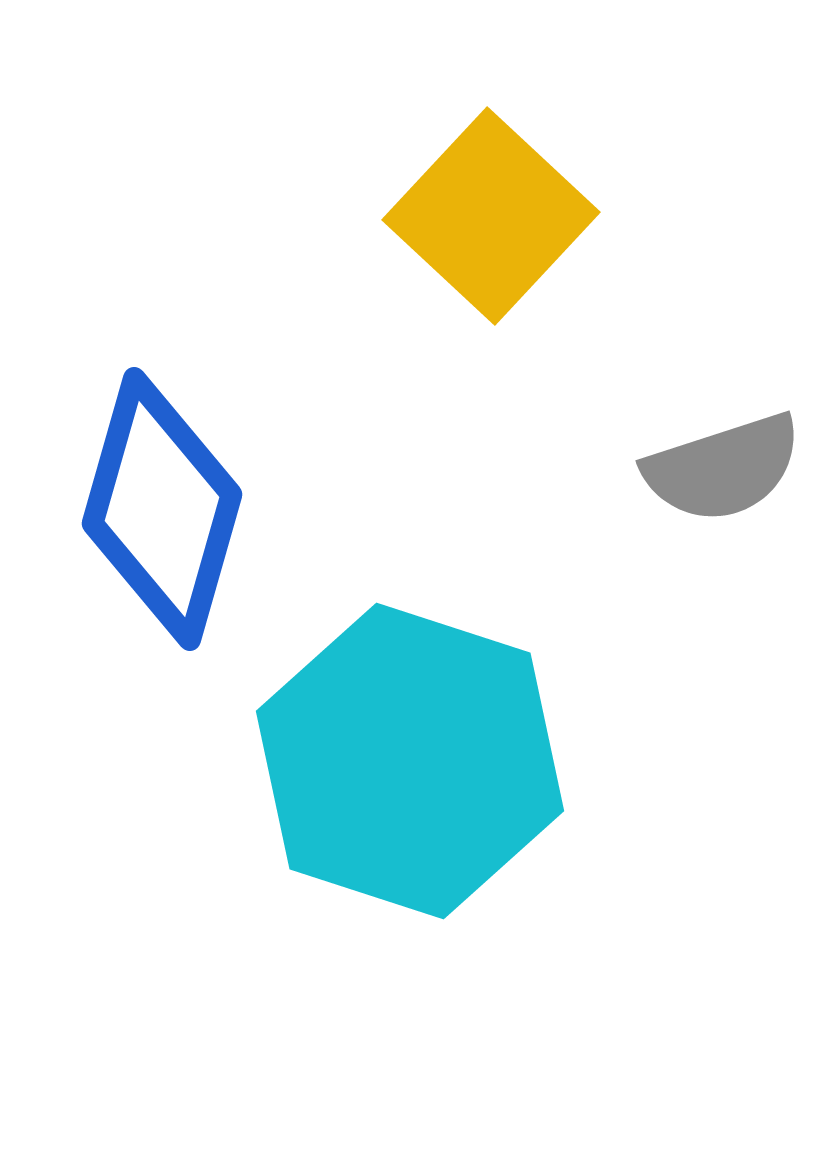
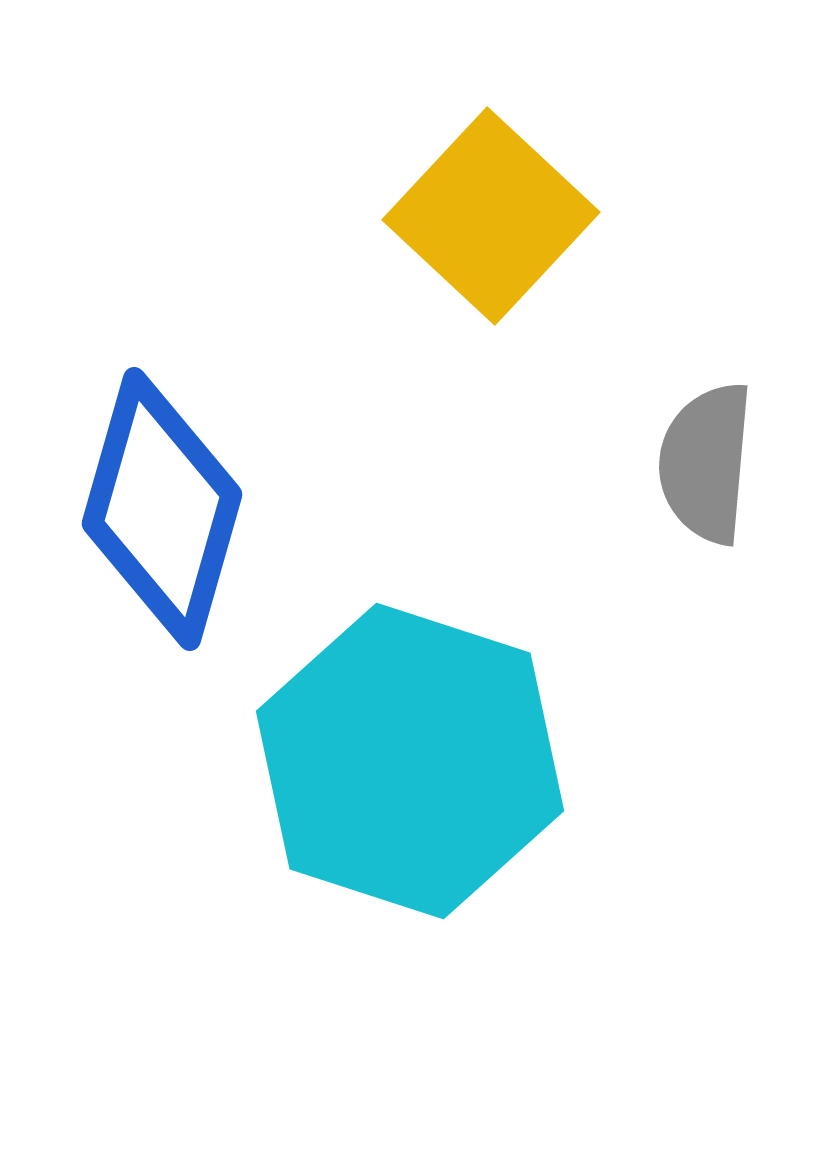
gray semicircle: moved 17 px left, 5 px up; rotated 113 degrees clockwise
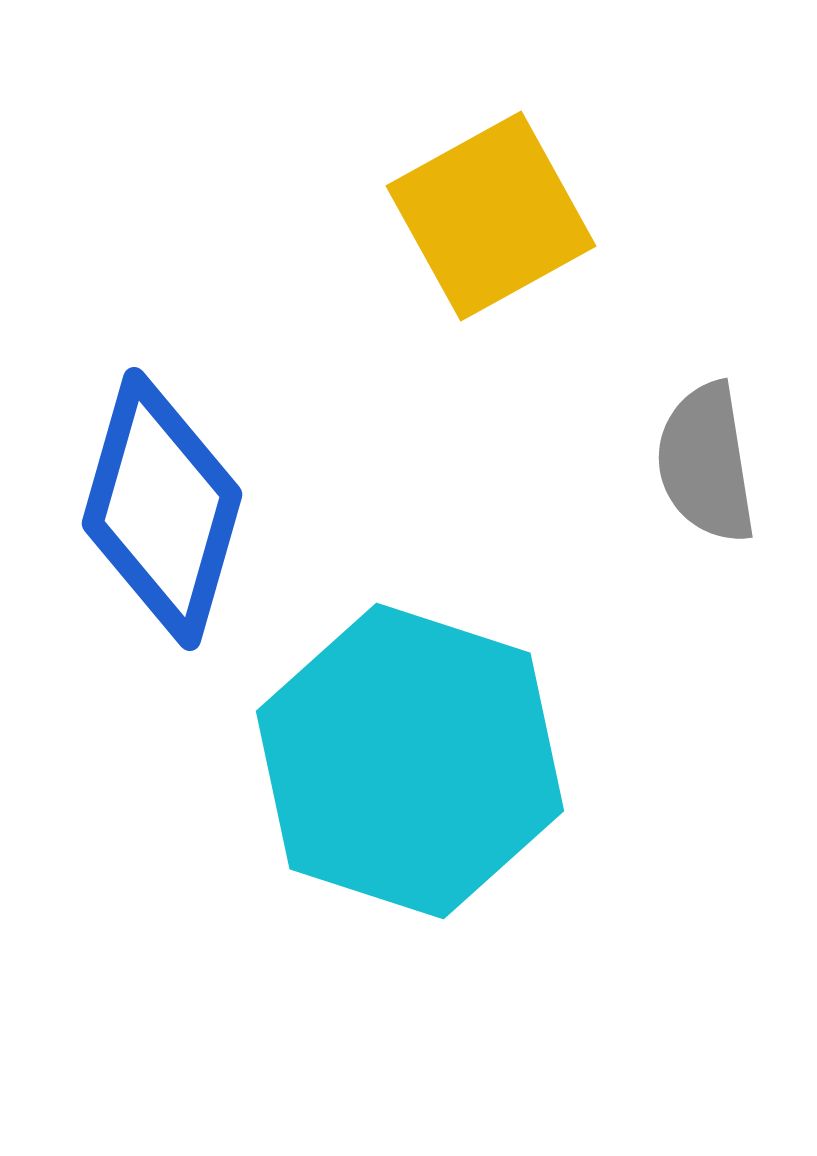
yellow square: rotated 18 degrees clockwise
gray semicircle: rotated 14 degrees counterclockwise
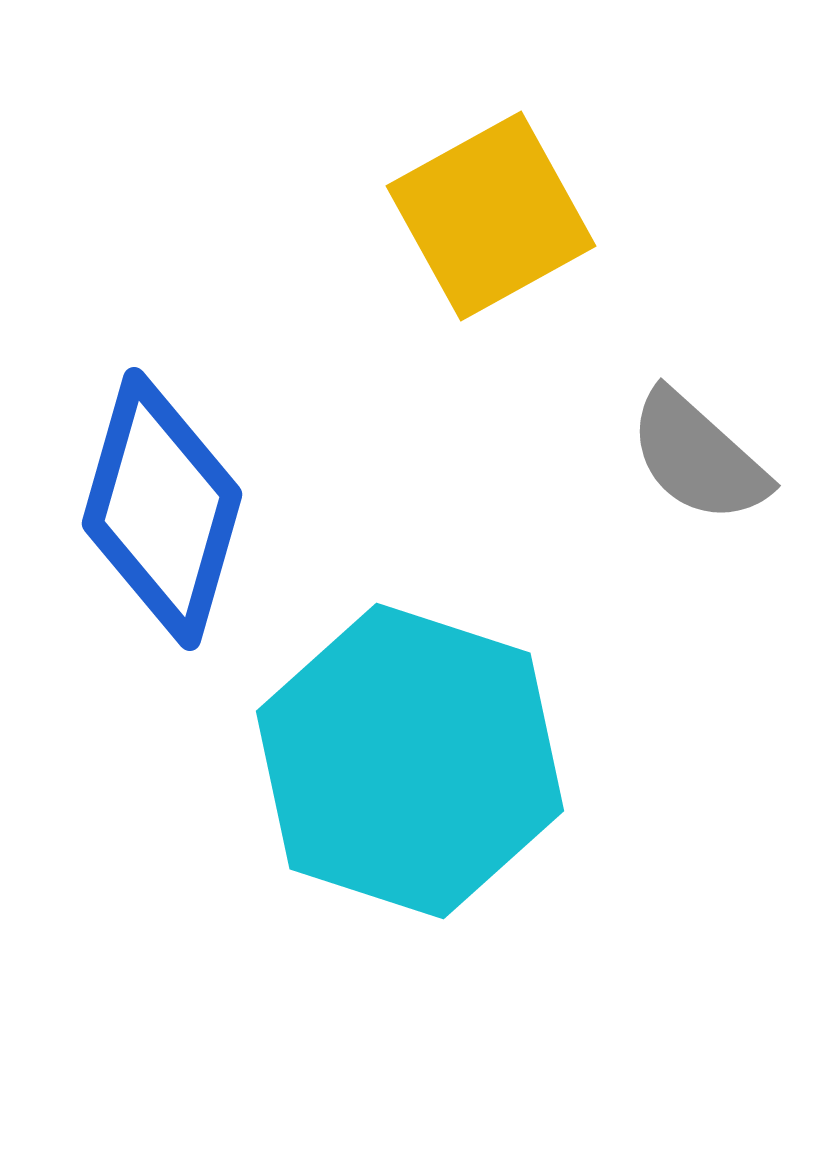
gray semicircle: moved 8 px left, 6 px up; rotated 39 degrees counterclockwise
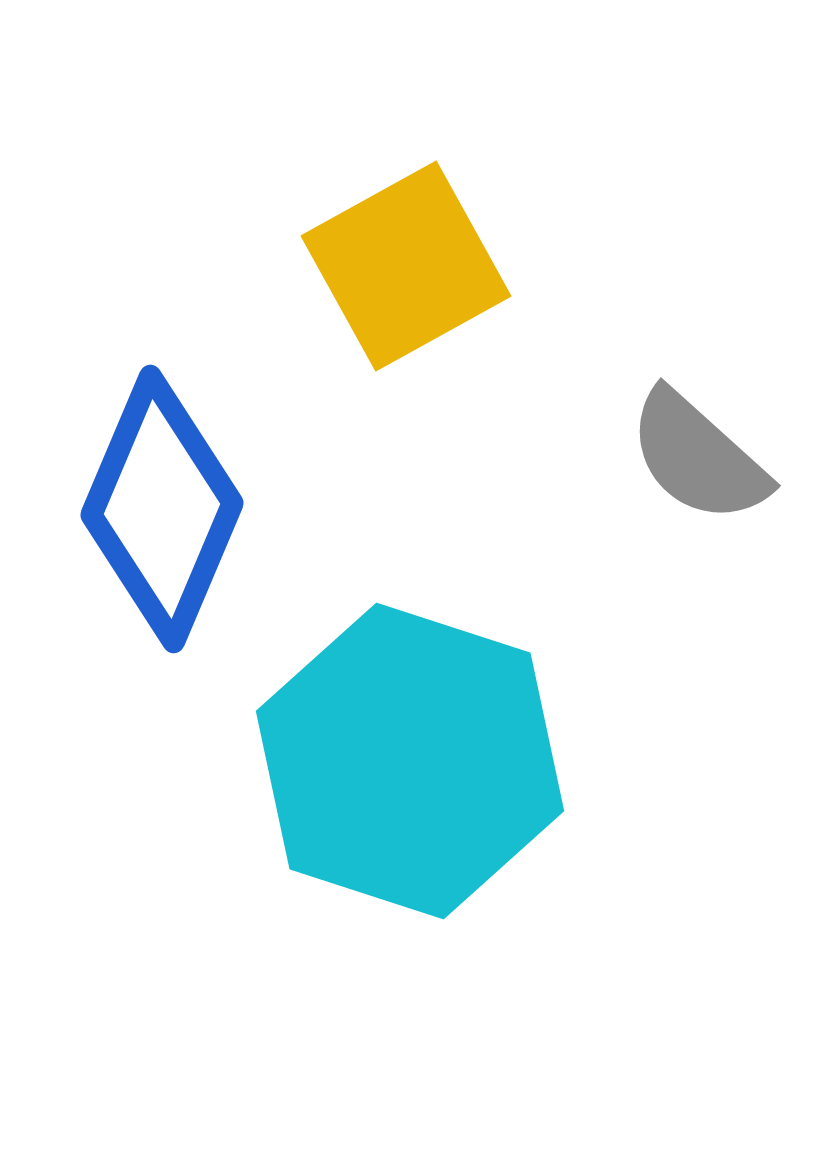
yellow square: moved 85 px left, 50 px down
blue diamond: rotated 7 degrees clockwise
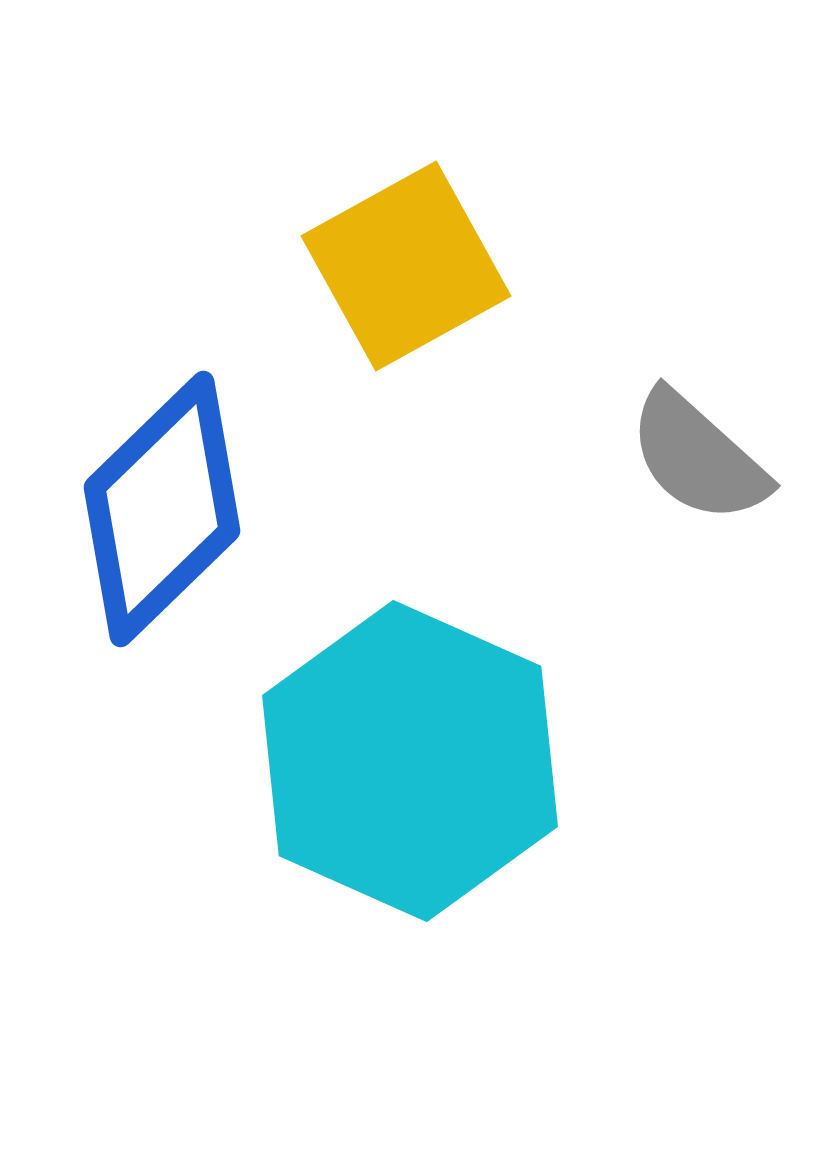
blue diamond: rotated 23 degrees clockwise
cyan hexagon: rotated 6 degrees clockwise
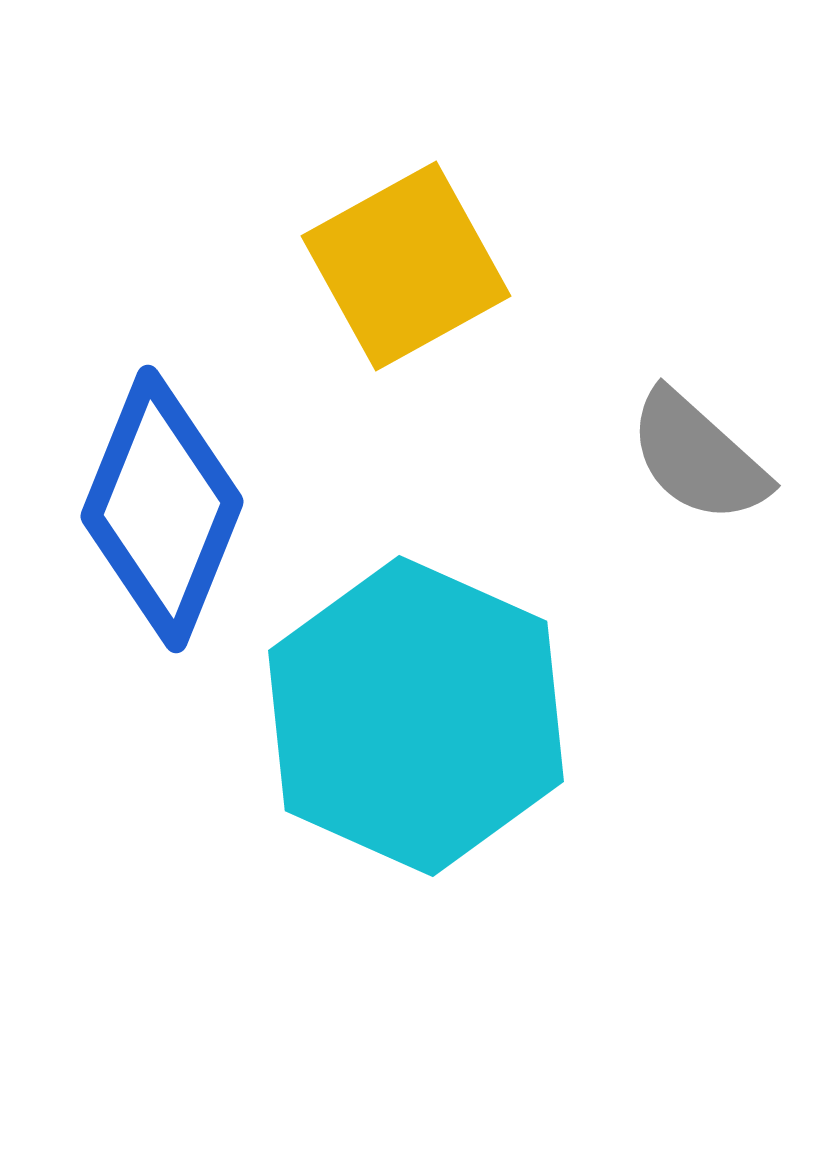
blue diamond: rotated 24 degrees counterclockwise
cyan hexagon: moved 6 px right, 45 px up
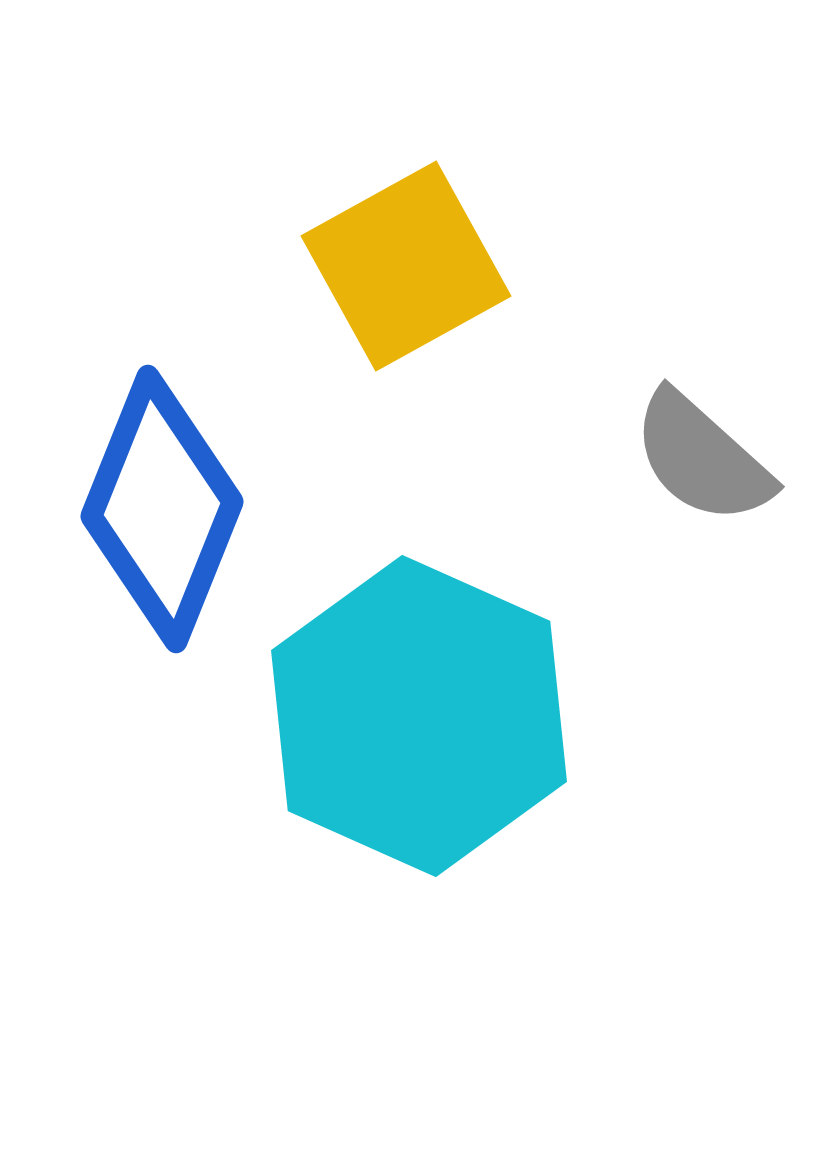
gray semicircle: moved 4 px right, 1 px down
cyan hexagon: moved 3 px right
